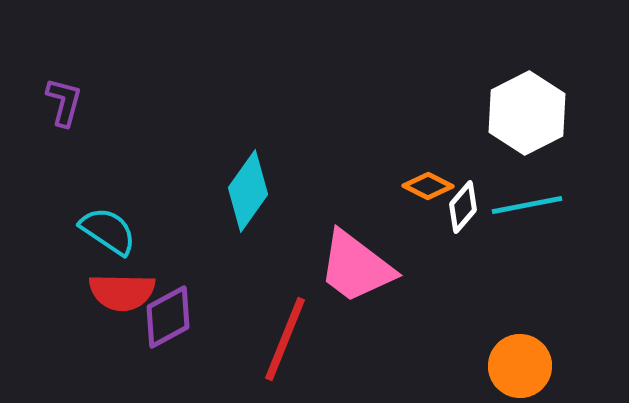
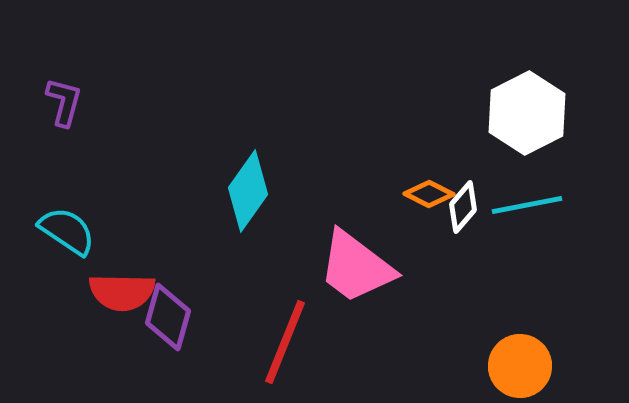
orange diamond: moved 1 px right, 8 px down
cyan semicircle: moved 41 px left
purple diamond: rotated 46 degrees counterclockwise
red line: moved 3 px down
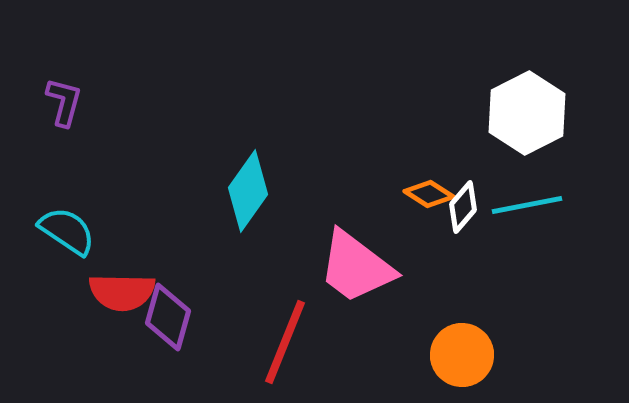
orange diamond: rotated 6 degrees clockwise
orange circle: moved 58 px left, 11 px up
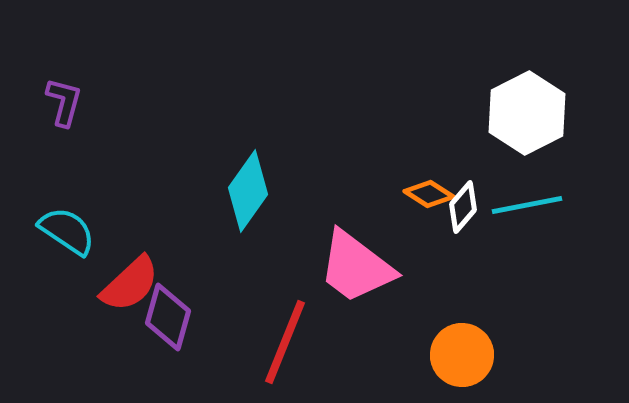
red semicircle: moved 8 px right, 8 px up; rotated 44 degrees counterclockwise
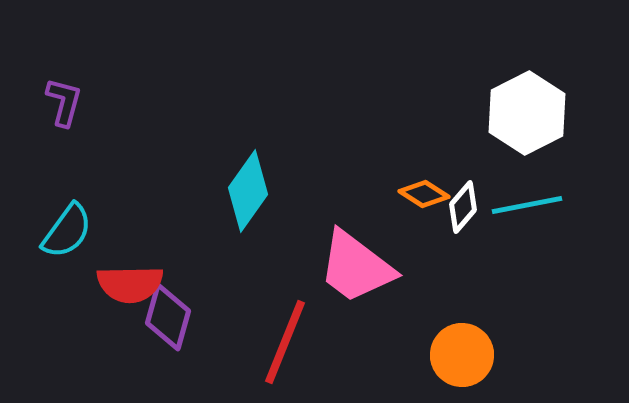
orange diamond: moved 5 px left
cyan semicircle: rotated 92 degrees clockwise
red semicircle: rotated 42 degrees clockwise
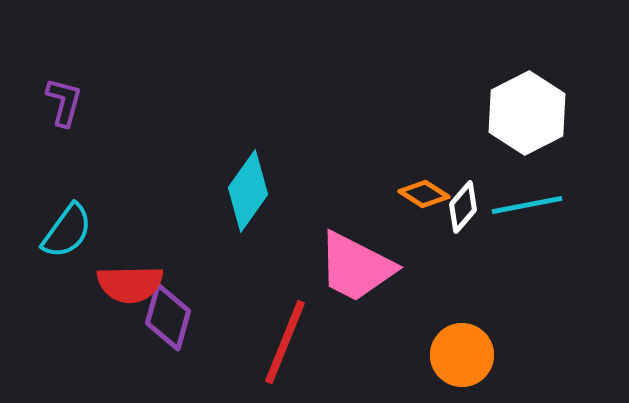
pink trapezoid: rotated 10 degrees counterclockwise
